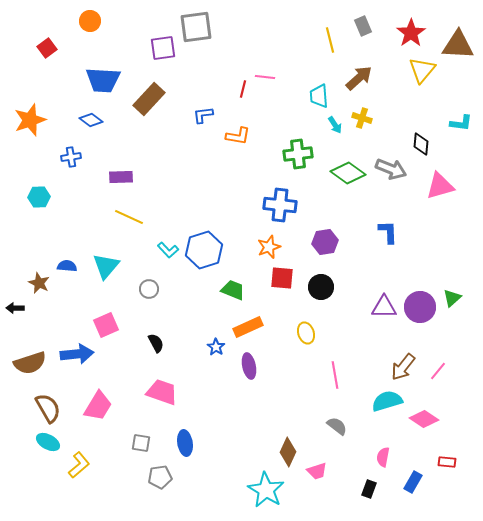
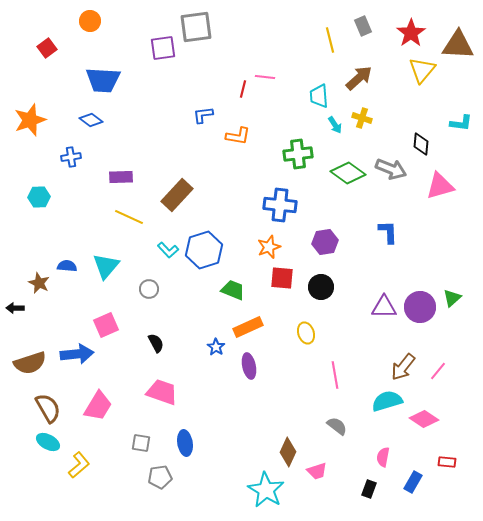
brown rectangle at (149, 99): moved 28 px right, 96 px down
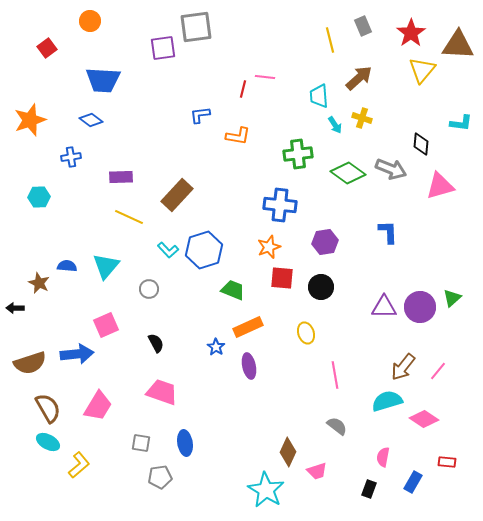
blue L-shape at (203, 115): moved 3 px left
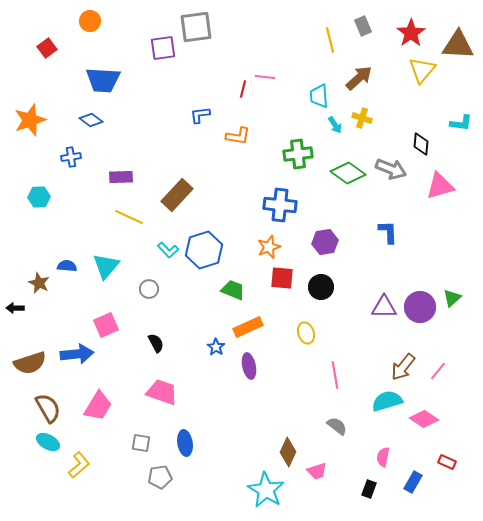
red rectangle at (447, 462): rotated 18 degrees clockwise
